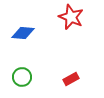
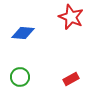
green circle: moved 2 px left
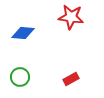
red star: rotated 15 degrees counterclockwise
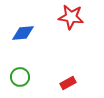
blue diamond: rotated 10 degrees counterclockwise
red rectangle: moved 3 px left, 4 px down
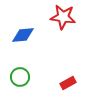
red star: moved 8 px left
blue diamond: moved 2 px down
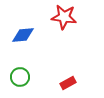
red star: moved 1 px right
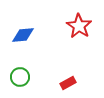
red star: moved 15 px right, 9 px down; rotated 25 degrees clockwise
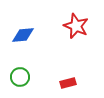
red star: moved 3 px left; rotated 10 degrees counterclockwise
red rectangle: rotated 14 degrees clockwise
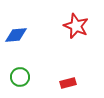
blue diamond: moved 7 px left
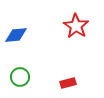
red star: rotated 10 degrees clockwise
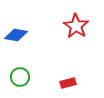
blue diamond: rotated 15 degrees clockwise
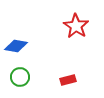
blue diamond: moved 11 px down
red rectangle: moved 3 px up
